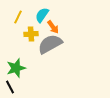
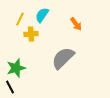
yellow line: moved 2 px right, 2 px down
orange arrow: moved 23 px right, 3 px up
gray semicircle: moved 13 px right, 14 px down; rotated 15 degrees counterclockwise
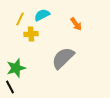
cyan semicircle: rotated 28 degrees clockwise
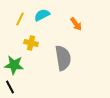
yellow cross: moved 9 px down; rotated 16 degrees clockwise
gray semicircle: rotated 125 degrees clockwise
green star: moved 2 px left, 3 px up; rotated 24 degrees clockwise
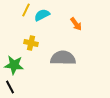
yellow line: moved 6 px right, 9 px up
gray semicircle: rotated 80 degrees counterclockwise
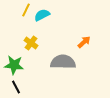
orange arrow: moved 8 px right, 18 px down; rotated 96 degrees counterclockwise
yellow cross: rotated 24 degrees clockwise
gray semicircle: moved 4 px down
black line: moved 6 px right
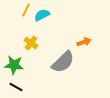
orange arrow: rotated 24 degrees clockwise
gray semicircle: rotated 135 degrees clockwise
black line: rotated 32 degrees counterclockwise
